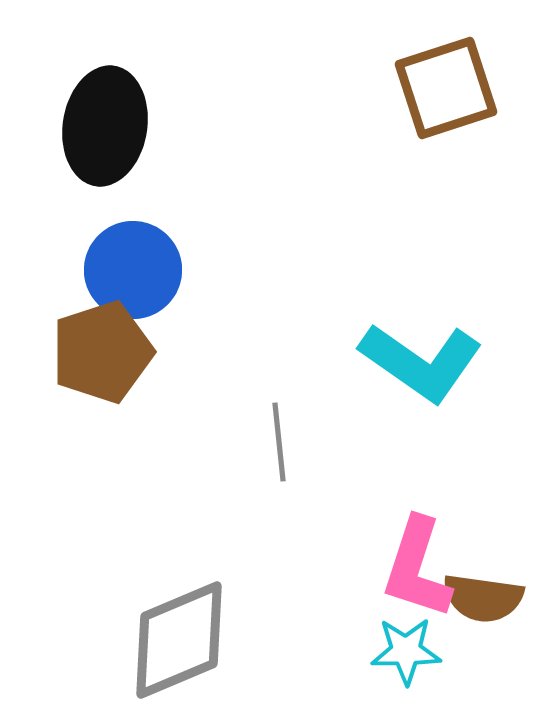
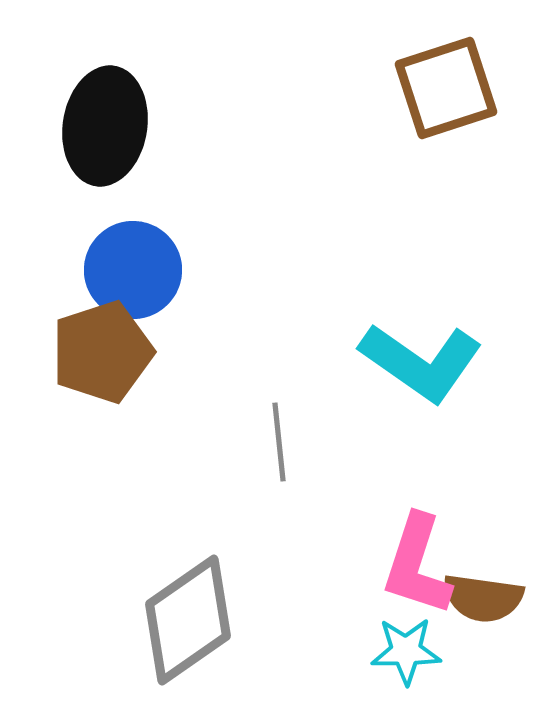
pink L-shape: moved 3 px up
gray diamond: moved 9 px right, 20 px up; rotated 12 degrees counterclockwise
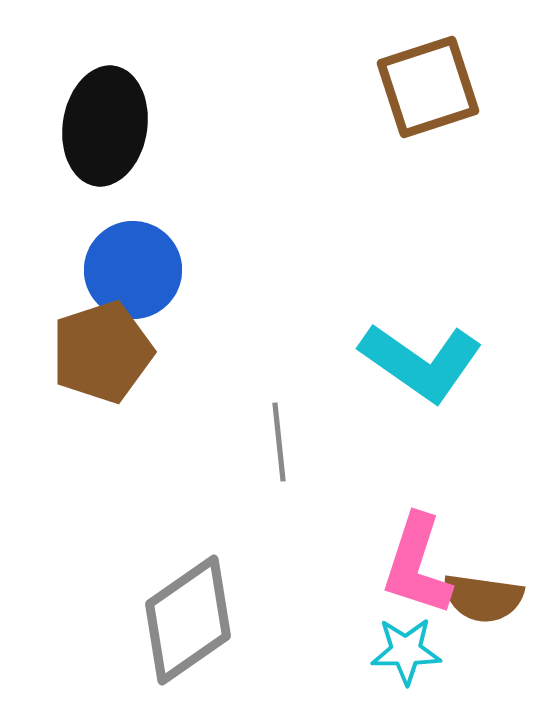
brown square: moved 18 px left, 1 px up
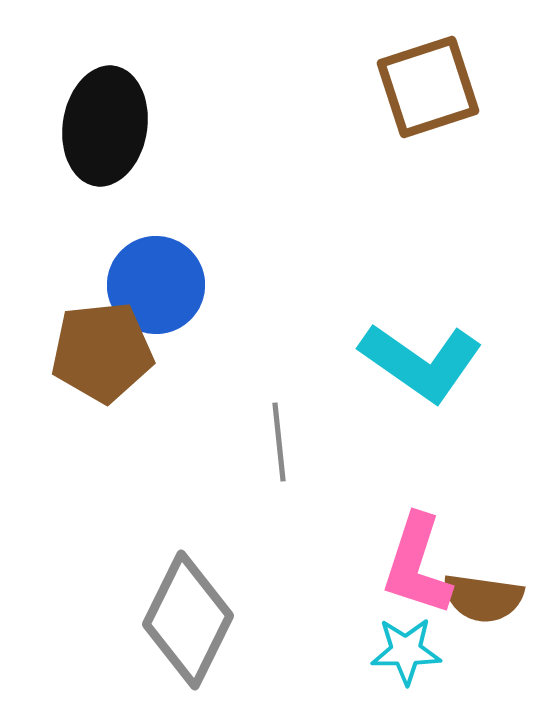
blue circle: moved 23 px right, 15 px down
brown pentagon: rotated 12 degrees clockwise
gray diamond: rotated 29 degrees counterclockwise
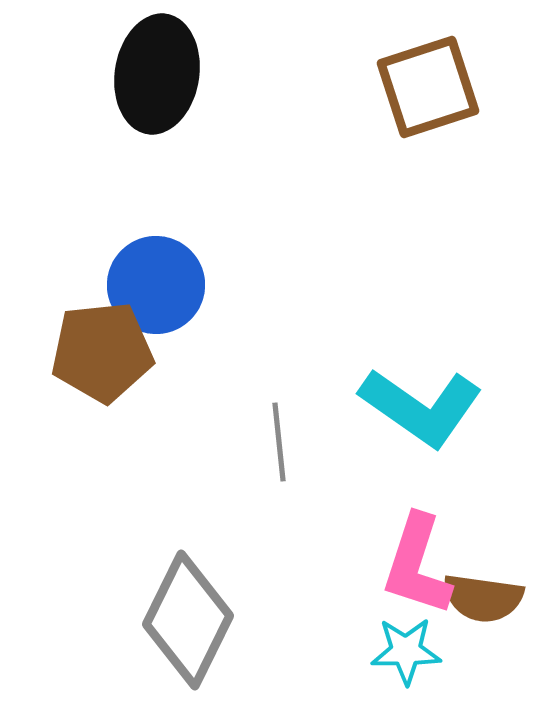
black ellipse: moved 52 px right, 52 px up
cyan L-shape: moved 45 px down
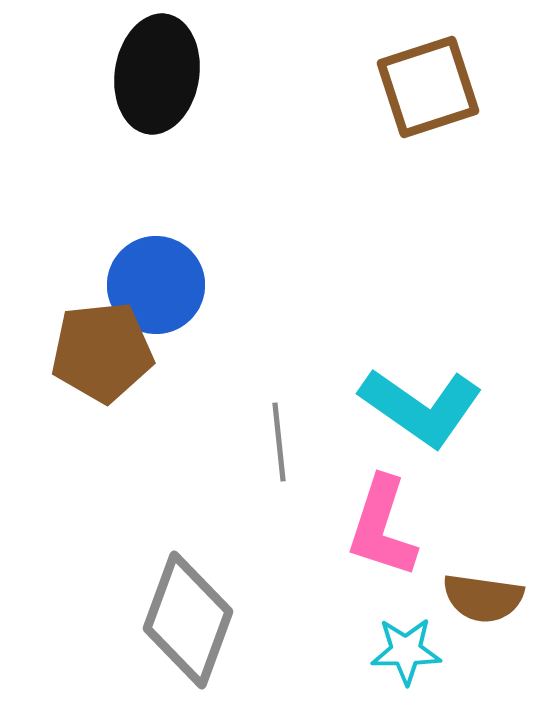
pink L-shape: moved 35 px left, 38 px up
gray diamond: rotated 6 degrees counterclockwise
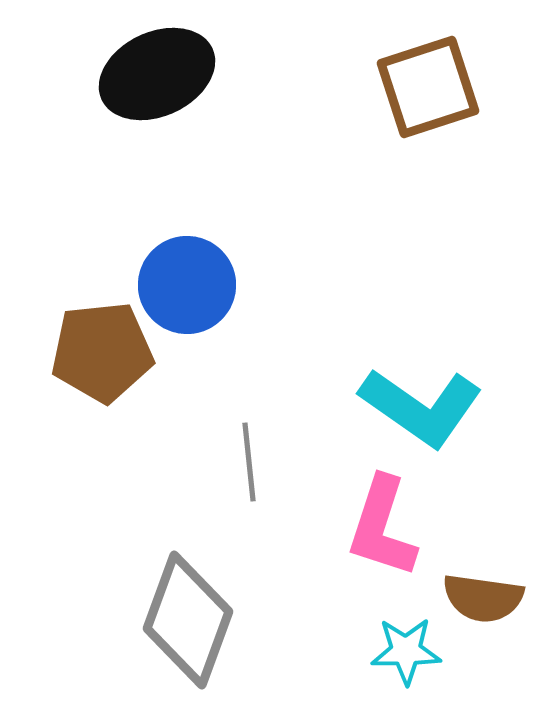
black ellipse: rotated 56 degrees clockwise
blue circle: moved 31 px right
gray line: moved 30 px left, 20 px down
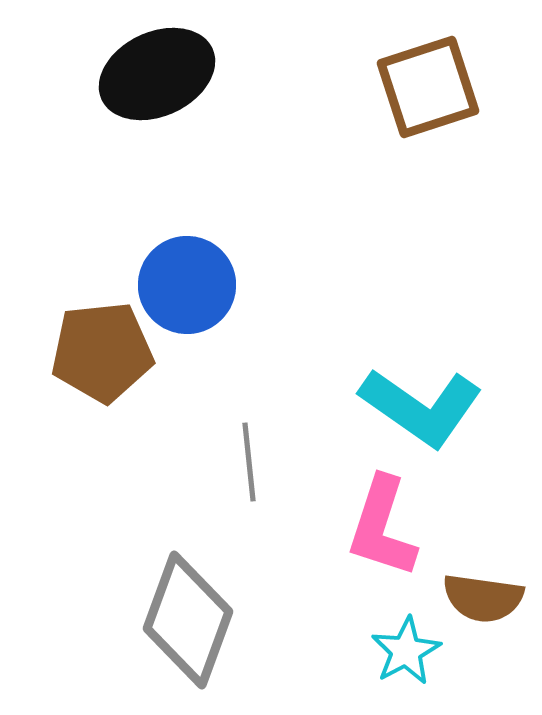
cyan star: rotated 28 degrees counterclockwise
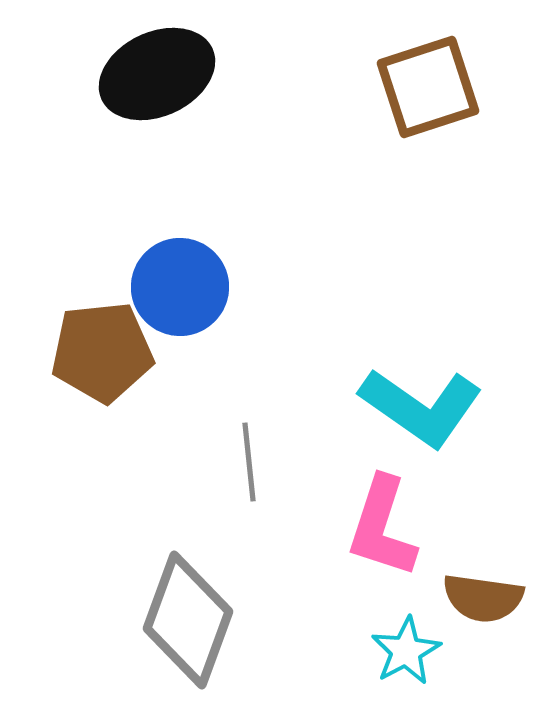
blue circle: moved 7 px left, 2 px down
